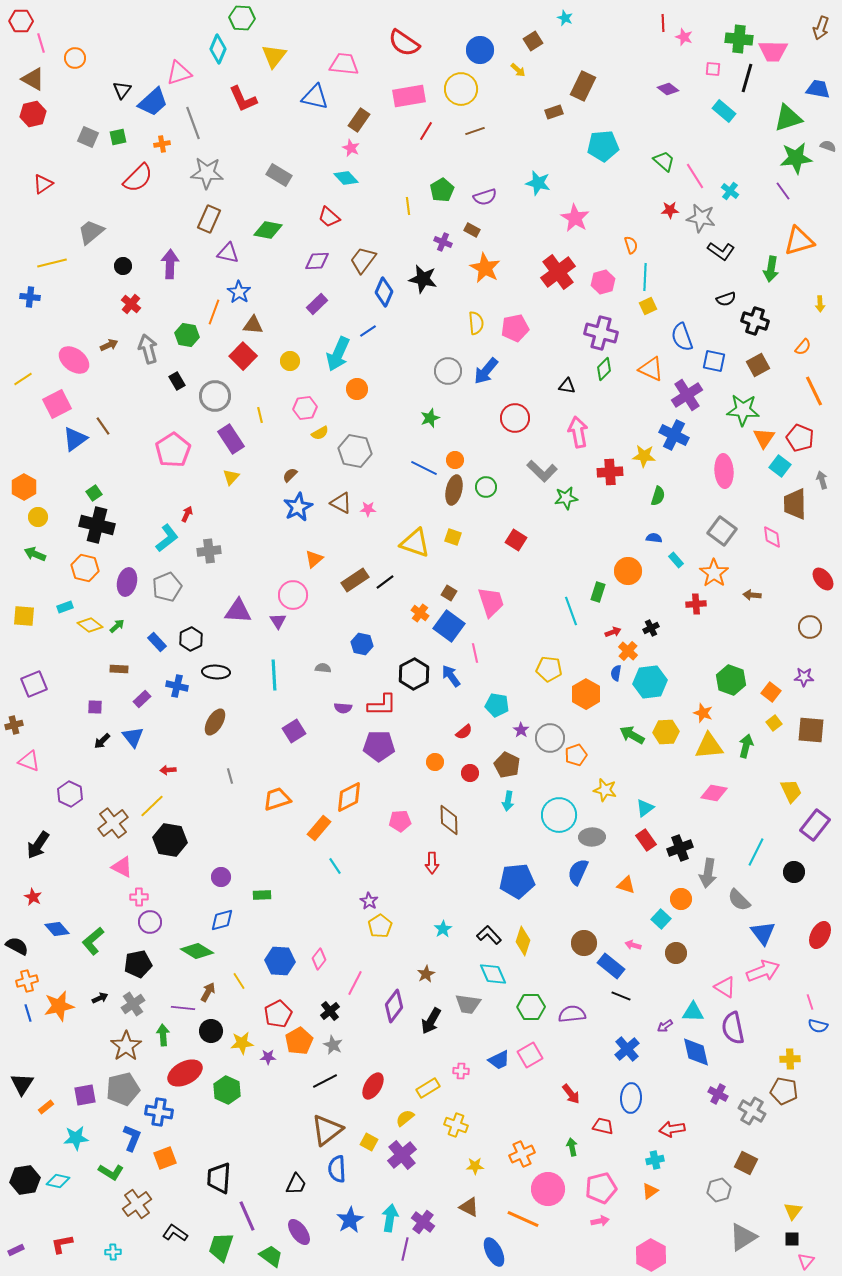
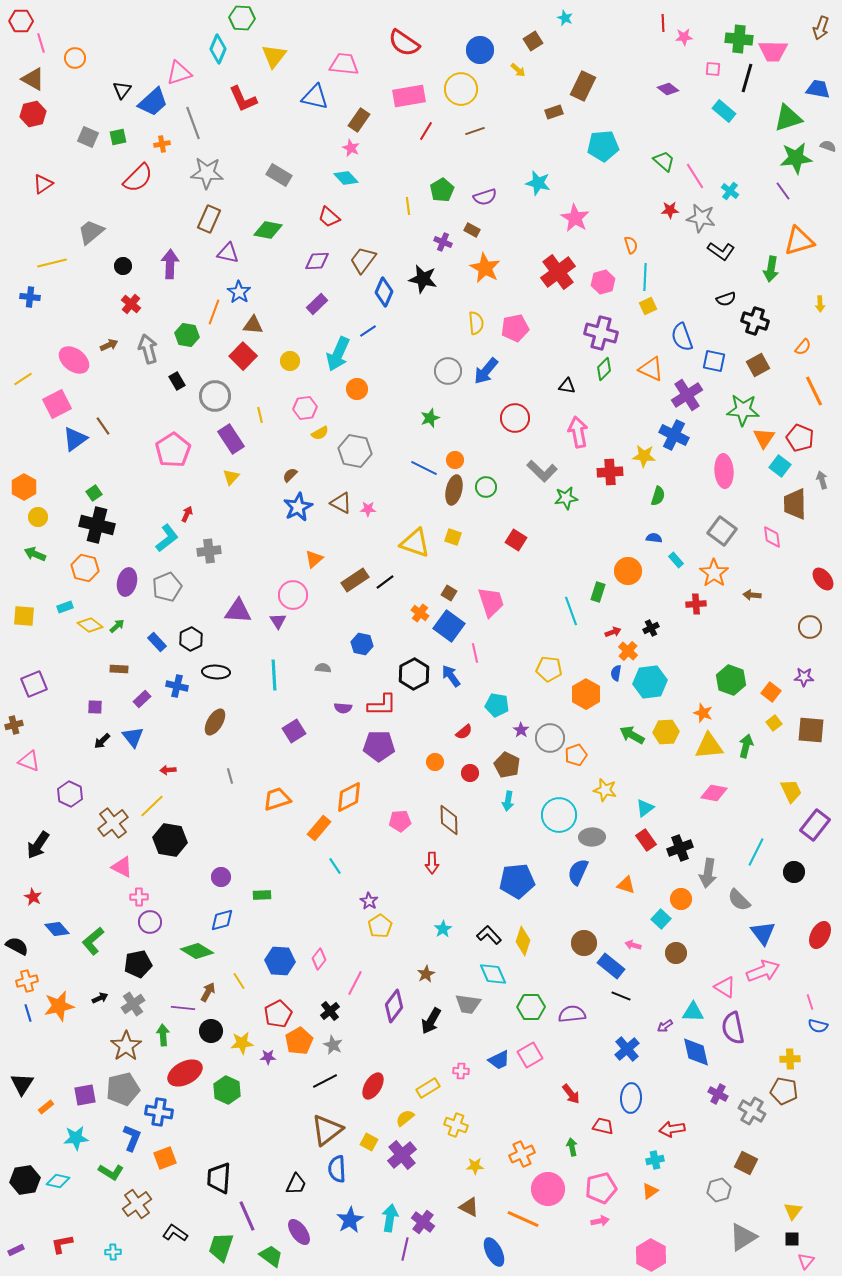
pink star at (684, 37): rotated 24 degrees counterclockwise
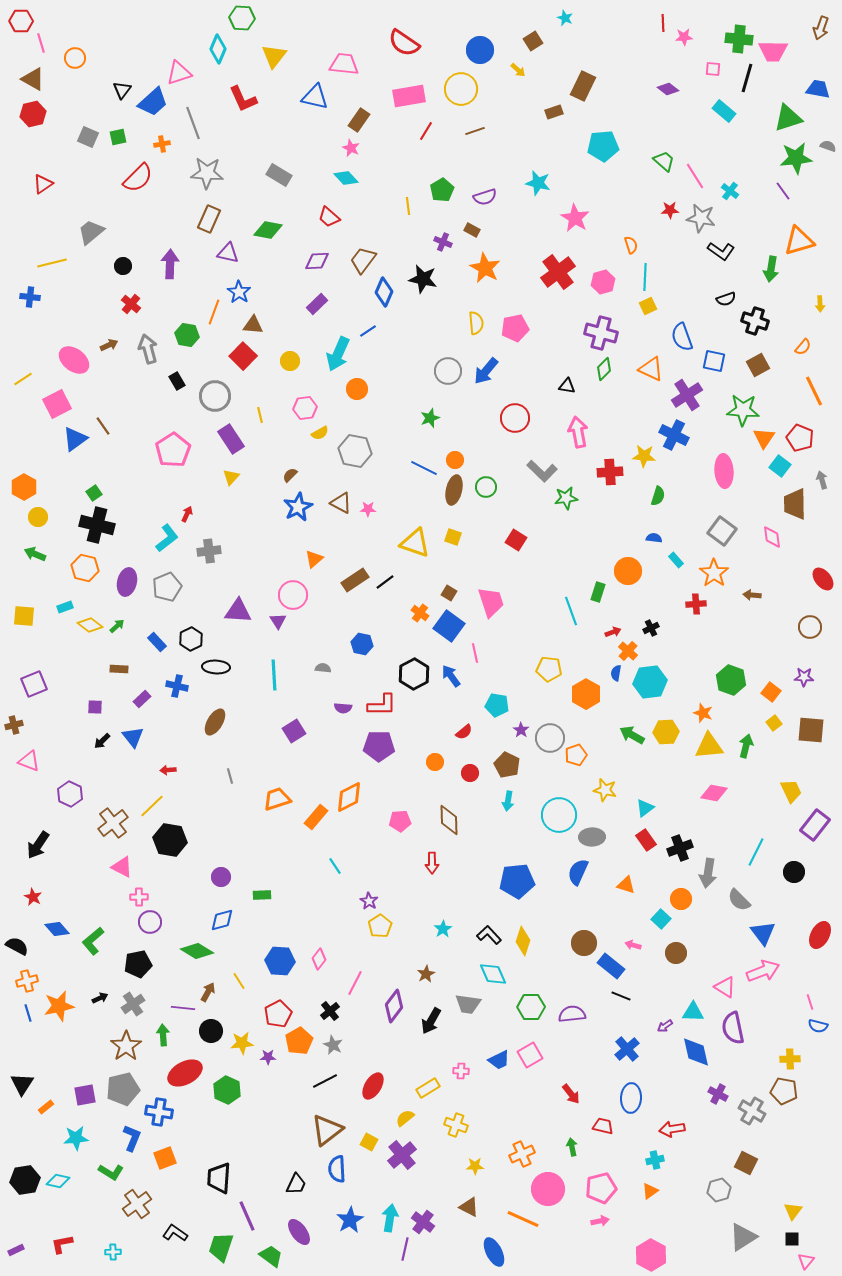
black ellipse at (216, 672): moved 5 px up
orange rectangle at (319, 828): moved 3 px left, 11 px up
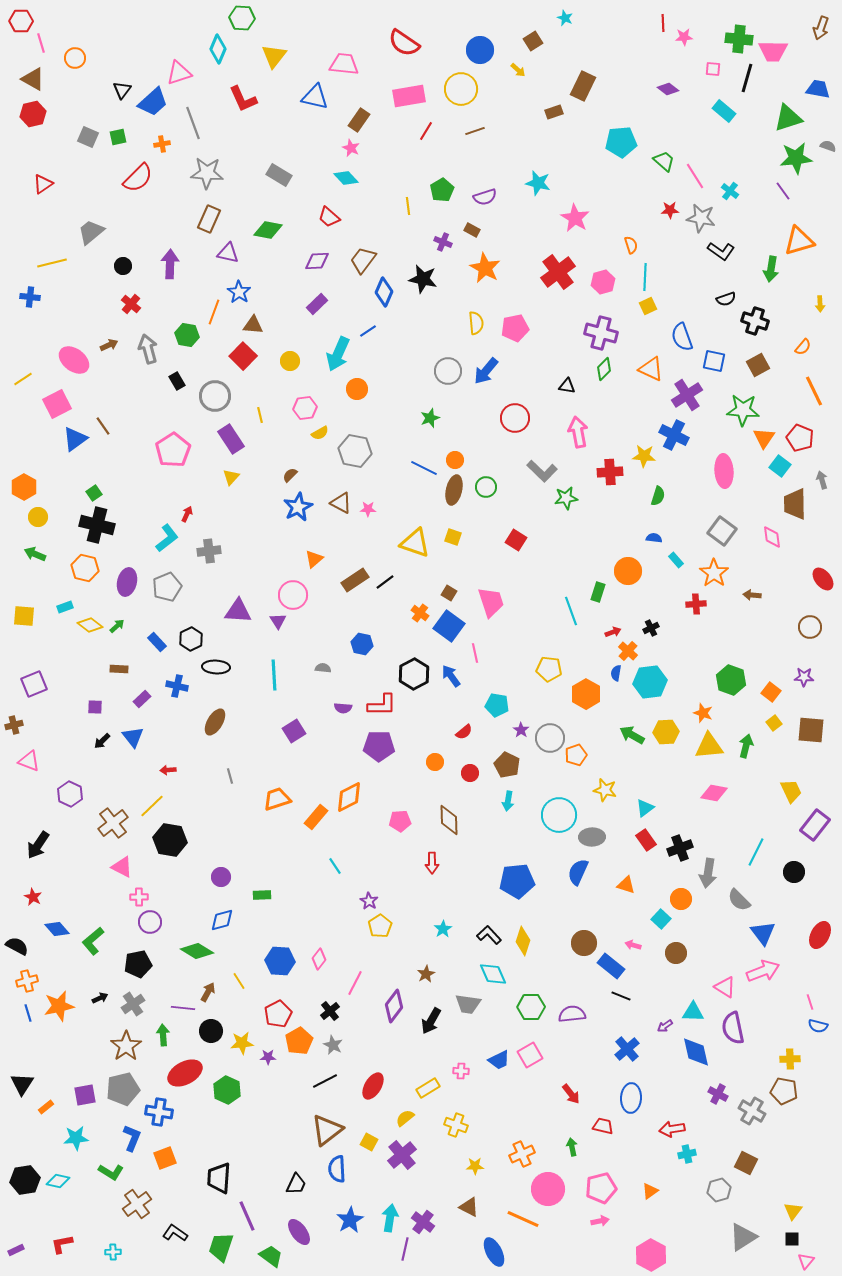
cyan pentagon at (603, 146): moved 18 px right, 4 px up
cyan cross at (655, 1160): moved 32 px right, 6 px up
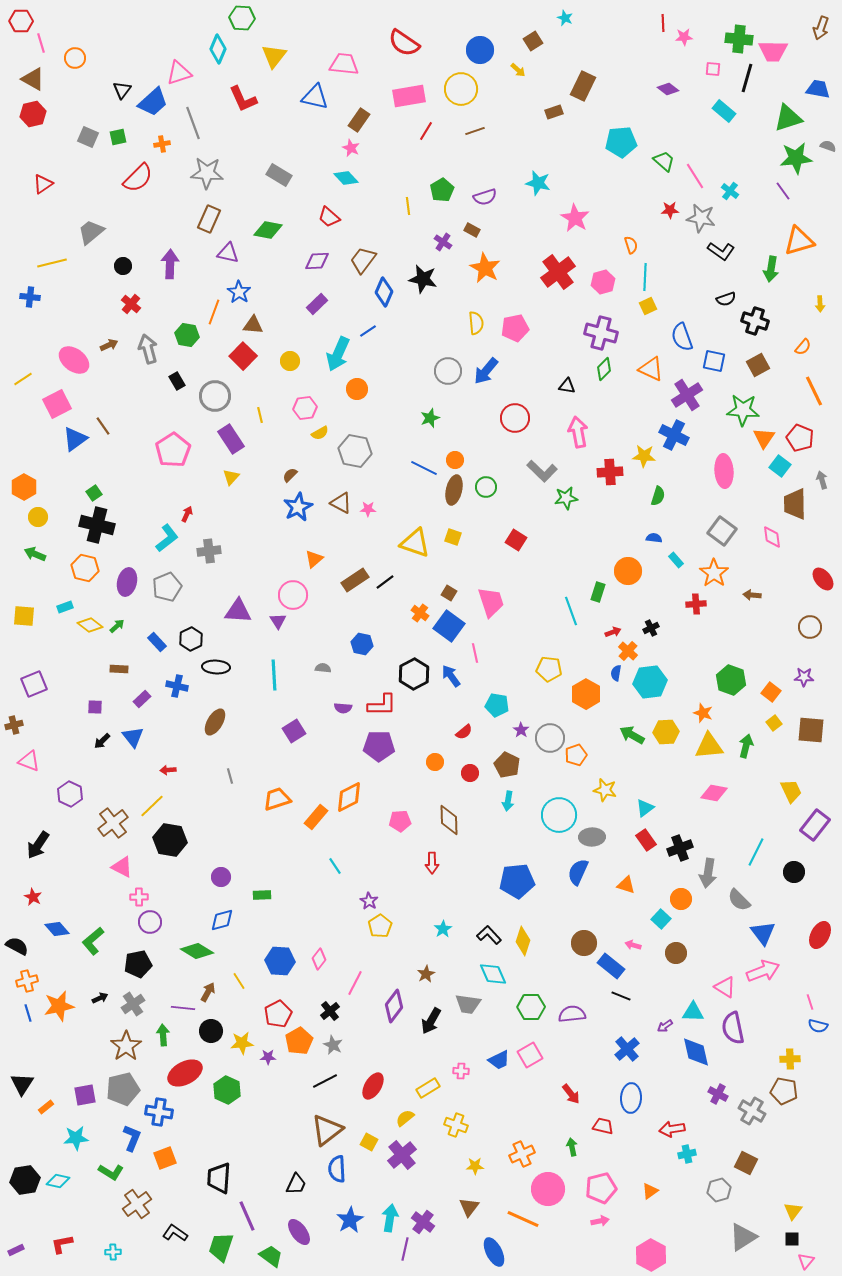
purple cross at (443, 242): rotated 12 degrees clockwise
brown triangle at (469, 1207): rotated 40 degrees clockwise
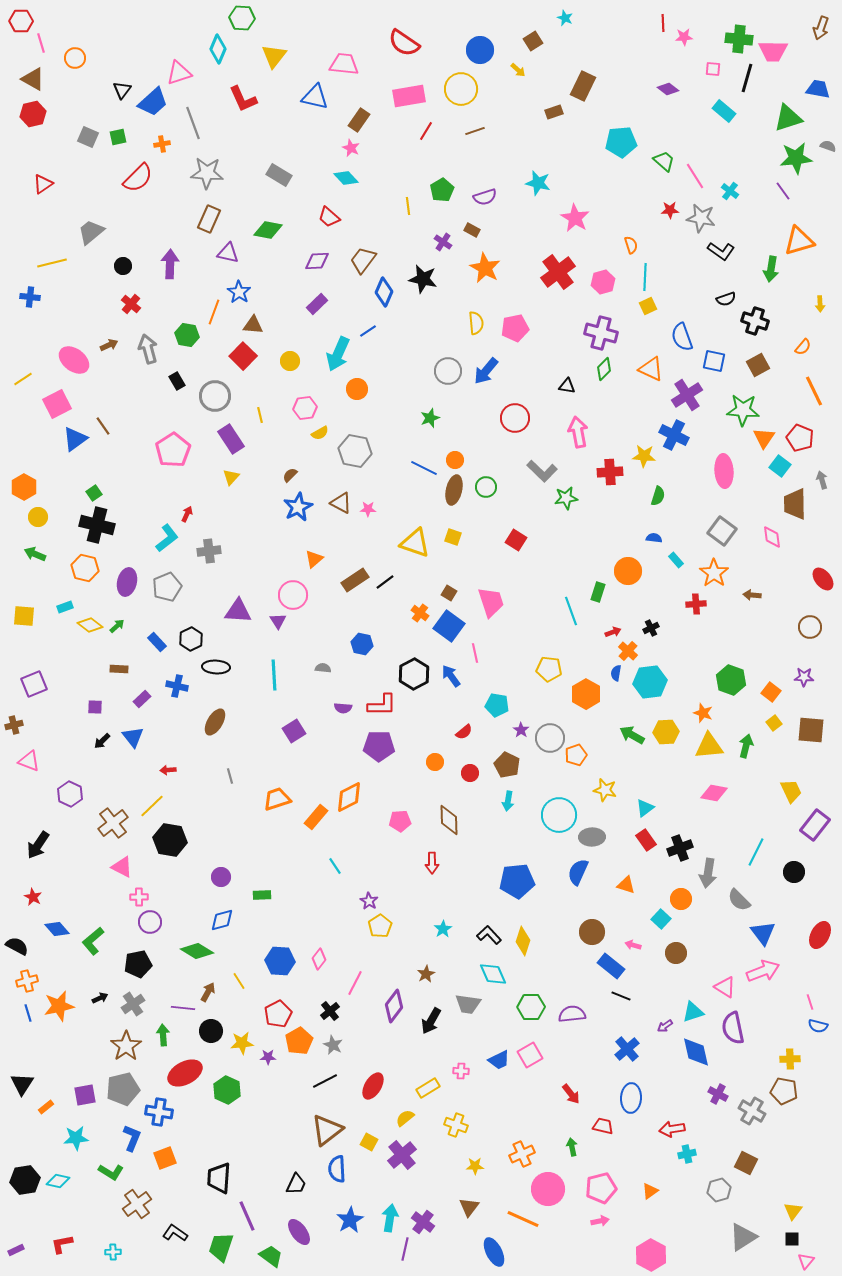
brown circle at (584, 943): moved 8 px right, 11 px up
cyan triangle at (693, 1012): rotated 20 degrees counterclockwise
